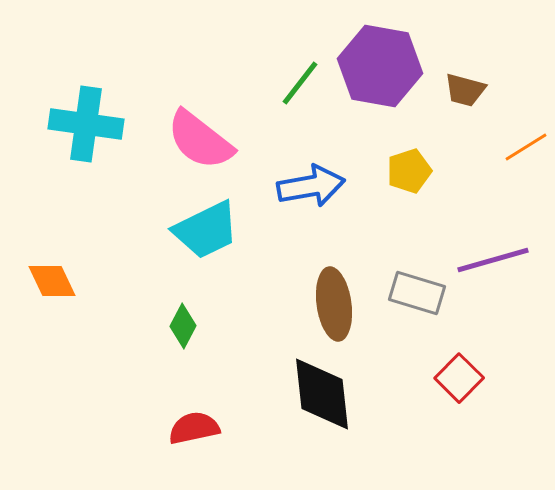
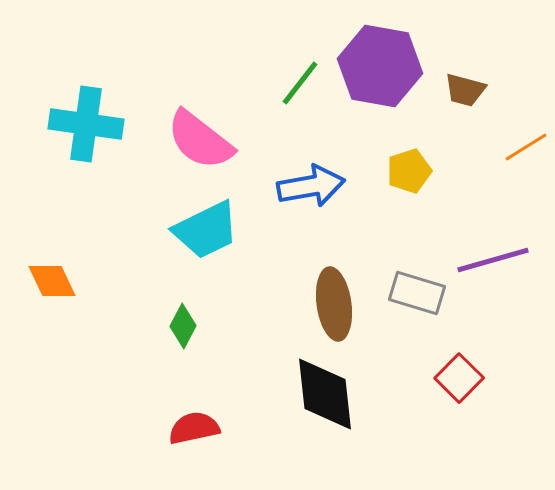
black diamond: moved 3 px right
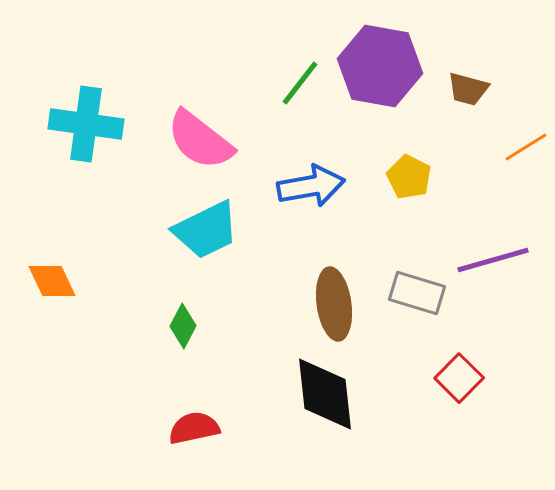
brown trapezoid: moved 3 px right, 1 px up
yellow pentagon: moved 6 px down; rotated 27 degrees counterclockwise
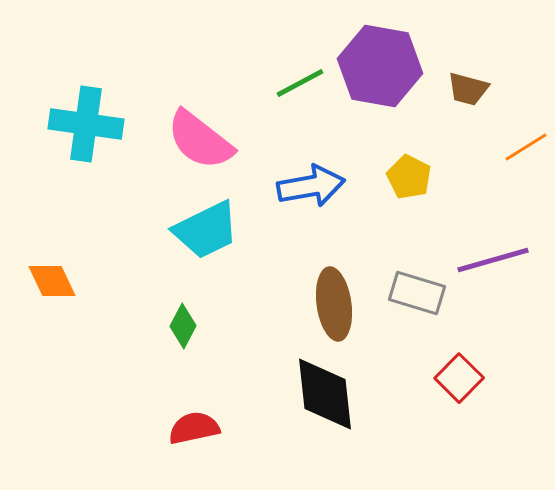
green line: rotated 24 degrees clockwise
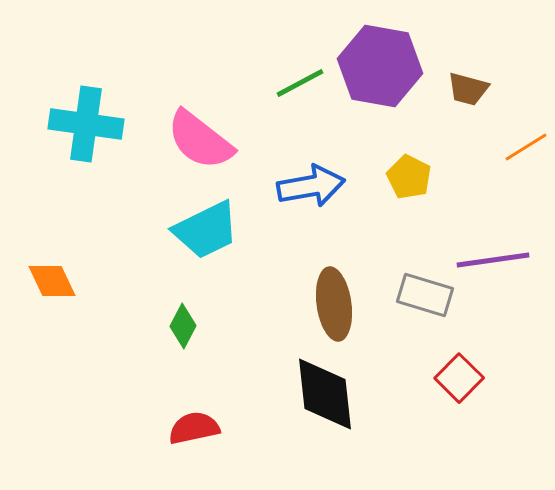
purple line: rotated 8 degrees clockwise
gray rectangle: moved 8 px right, 2 px down
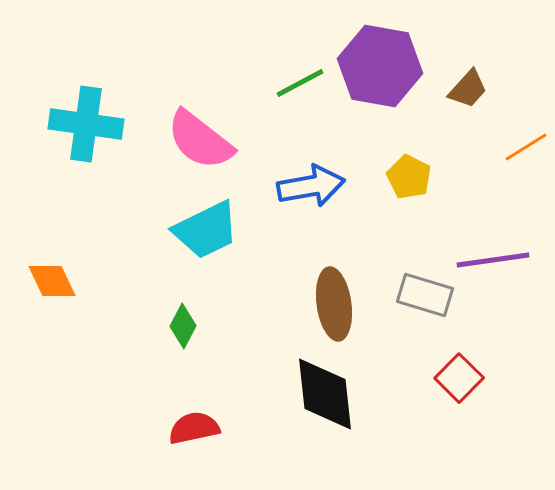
brown trapezoid: rotated 63 degrees counterclockwise
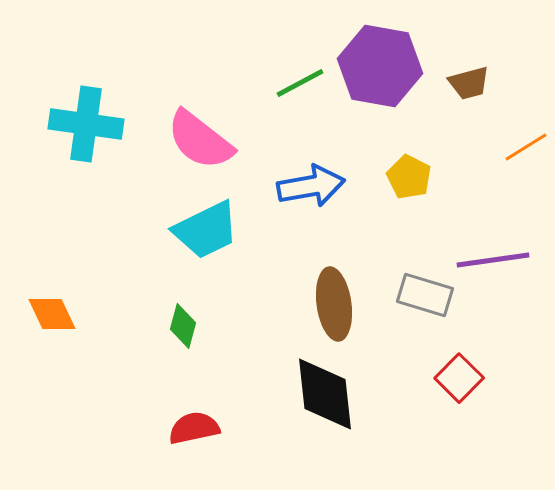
brown trapezoid: moved 1 px right, 6 px up; rotated 33 degrees clockwise
orange diamond: moved 33 px down
green diamond: rotated 12 degrees counterclockwise
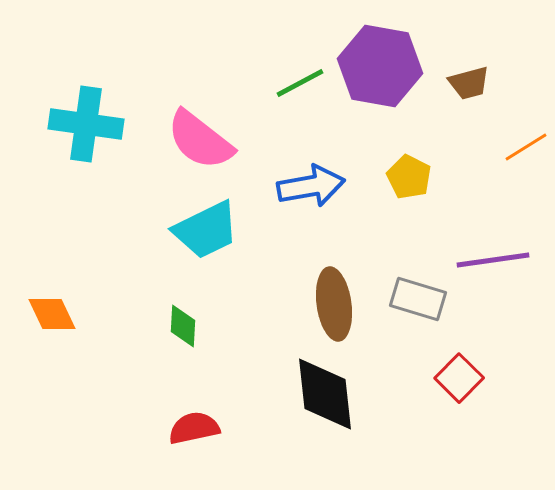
gray rectangle: moved 7 px left, 4 px down
green diamond: rotated 12 degrees counterclockwise
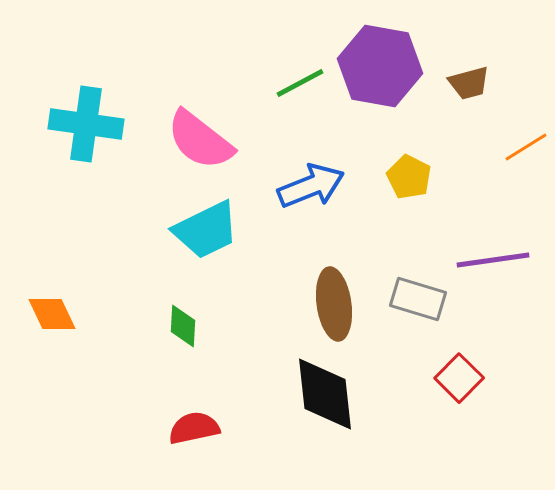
blue arrow: rotated 12 degrees counterclockwise
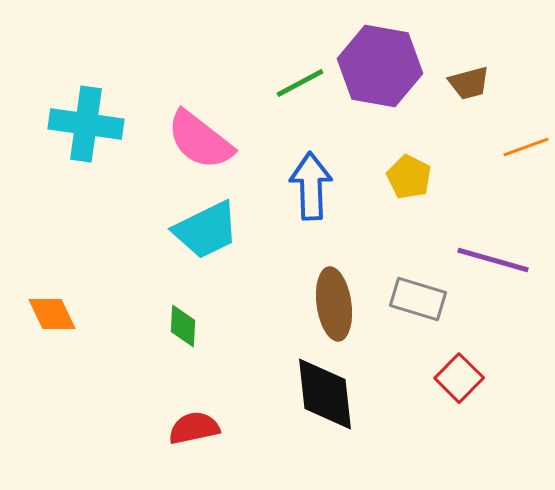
orange line: rotated 12 degrees clockwise
blue arrow: rotated 70 degrees counterclockwise
purple line: rotated 24 degrees clockwise
